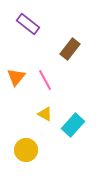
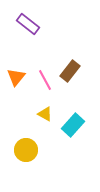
brown rectangle: moved 22 px down
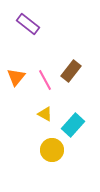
brown rectangle: moved 1 px right
yellow circle: moved 26 px right
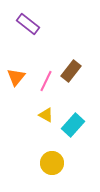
pink line: moved 1 px right, 1 px down; rotated 55 degrees clockwise
yellow triangle: moved 1 px right, 1 px down
yellow circle: moved 13 px down
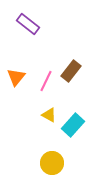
yellow triangle: moved 3 px right
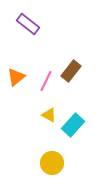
orange triangle: rotated 12 degrees clockwise
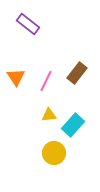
brown rectangle: moved 6 px right, 2 px down
orange triangle: rotated 24 degrees counterclockwise
yellow triangle: rotated 35 degrees counterclockwise
yellow circle: moved 2 px right, 10 px up
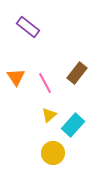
purple rectangle: moved 3 px down
pink line: moved 1 px left, 2 px down; rotated 55 degrees counterclockwise
yellow triangle: rotated 35 degrees counterclockwise
yellow circle: moved 1 px left
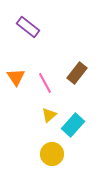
yellow circle: moved 1 px left, 1 px down
